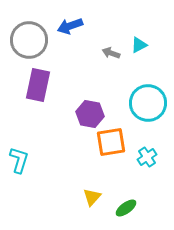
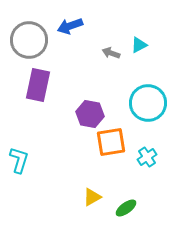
yellow triangle: rotated 18 degrees clockwise
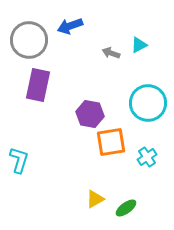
yellow triangle: moved 3 px right, 2 px down
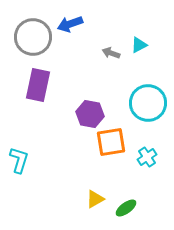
blue arrow: moved 2 px up
gray circle: moved 4 px right, 3 px up
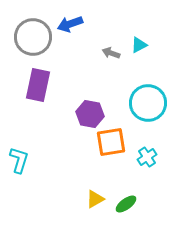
green ellipse: moved 4 px up
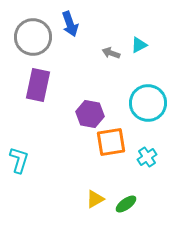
blue arrow: rotated 90 degrees counterclockwise
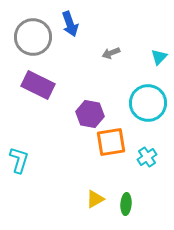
cyan triangle: moved 20 px right, 12 px down; rotated 18 degrees counterclockwise
gray arrow: rotated 42 degrees counterclockwise
purple rectangle: rotated 76 degrees counterclockwise
green ellipse: rotated 50 degrees counterclockwise
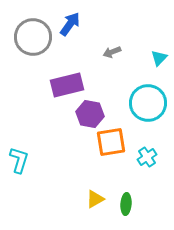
blue arrow: rotated 125 degrees counterclockwise
gray arrow: moved 1 px right, 1 px up
cyan triangle: moved 1 px down
purple rectangle: moved 29 px right; rotated 40 degrees counterclockwise
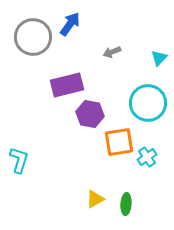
orange square: moved 8 px right
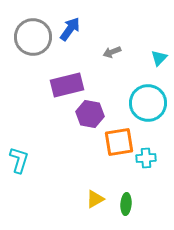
blue arrow: moved 5 px down
cyan cross: moved 1 px left, 1 px down; rotated 30 degrees clockwise
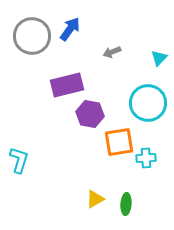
gray circle: moved 1 px left, 1 px up
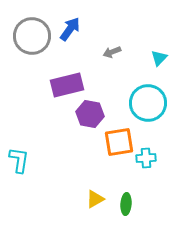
cyan L-shape: rotated 8 degrees counterclockwise
